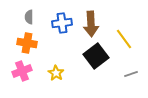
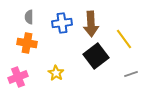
pink cross: moved 4 px left, 6 px down
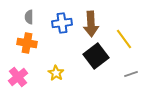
pink cross: rotated 18 degrees counterclockwise
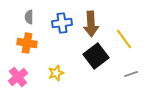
yellow star: rotated 21 degrees clockwise
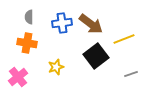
brown arrow: rotated 50 degrees counterclockwise
yellow line: rotated 75 degrees counterclockwise
yellow star: moved 6 px up
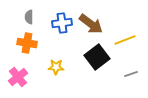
yellow line: moved 1 px right, 1 px down
black square: moved 1 px right, 1 px down
yellow star: rotated 21 degrees clockwise
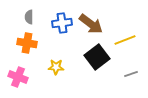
pink cross: rotated 30 degrees counterclockwise
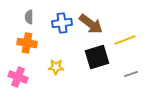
black square: rotated 20 degrees clockwise
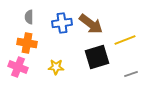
pink cross: moved 10 px up
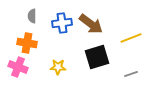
gray semicircle: moved 3 px right, 1 px up
yellow line: moved 6 px right, 2 px up
yellow star: moved 2 px right
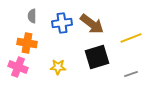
brown arrow: moved 1 px right
